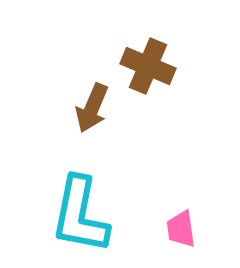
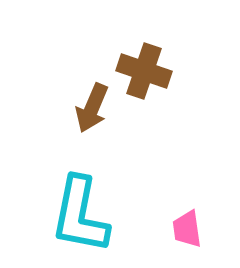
brown cross: moved 4 px left, 5 px down; rotated 4 degrees counterclockwise
pink trapezoid: moved 6 px right
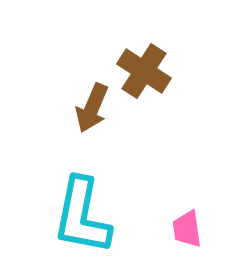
brown cross: rotated 14 degrees clockwise
cyan L-shape: moved 2 px right, 1 px down
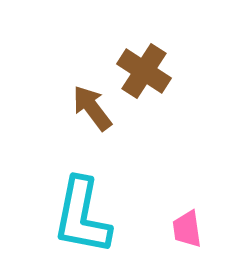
brown arrow: rotated 120 degrees clockwise
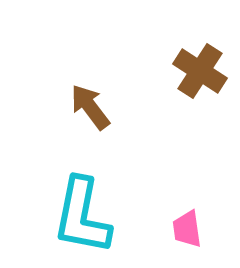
brown cross: moved 56 px right
brown arrow: moved 2 px left, 1 px up
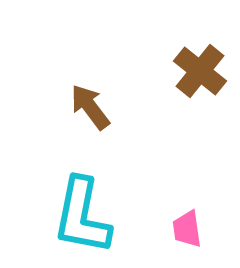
brown cross: rotated 6 degrees clockwise
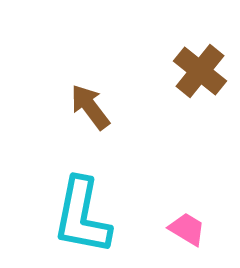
pink trapezoid: rotated 129 degrees clockwise
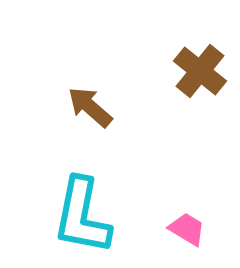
brown arrow: rotated 12 degrees counterclockwise
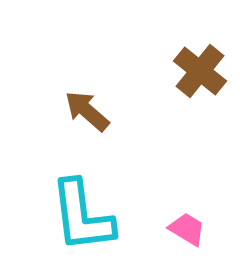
brown arrow: moved 3 px left, 4 px down
cyan L-shape: rotated 18 degrees counterclockwise
